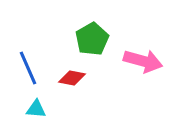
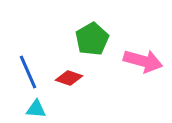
blue line: moved 4 px down
red diamond: moved 3 px left; rotated 8 degrees clockwise
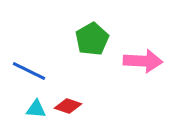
pink arrow: rotated 12 degrees counterclockwise
blue line: moved 1 px right, 1 px up; rotated 40 degrees counterclockwise
red diamond: moved 1 px left, 28 px down
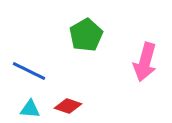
green pentagon: moved 6 px left, 4 px up
pink arrow: moved 2 px right, 1 px down; rotated 102 degrees clockwise
cyan triangle: moved 6 px left
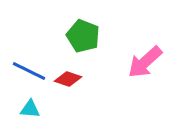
green pentagon: moved 3 px left, 1 px down; rotated 20 degrees counterclockwise
pink arrow: rotated 33 degrees clockwise
red diamond: moved 27 px up
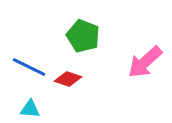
blue line: moved 4 px up
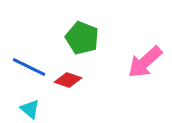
green pentagon: moved 1 px left, 2 px down
red diamond: moved 1 px down
cyan triangle: rotated 35 degrees clockwise
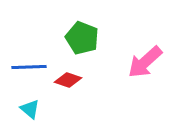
blue line: rotated 28 degrees counterclockwise
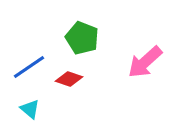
blue line: rotated 32 degrees counterclockwise
red diamond: moved 1 px right, 1 px up
